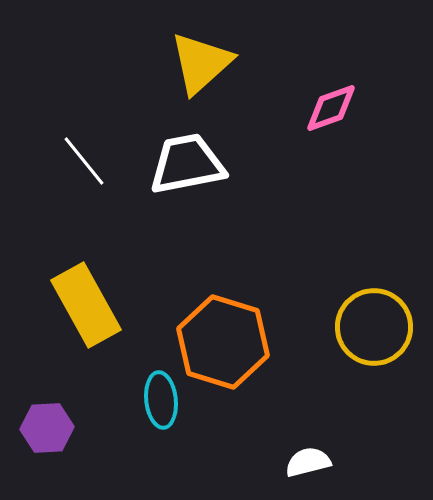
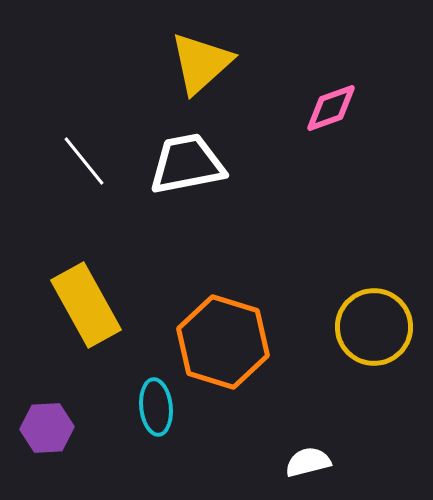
cyan ellipse: moved 5 px left, 7 px down
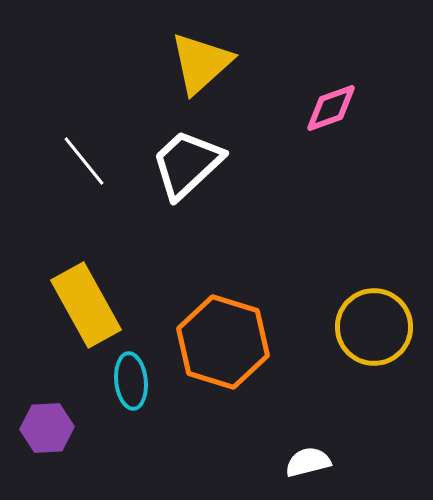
white trapezoid: rotated 32 degrees counterclockwise
cyan ellipse: moved 25 px left, 26 px up
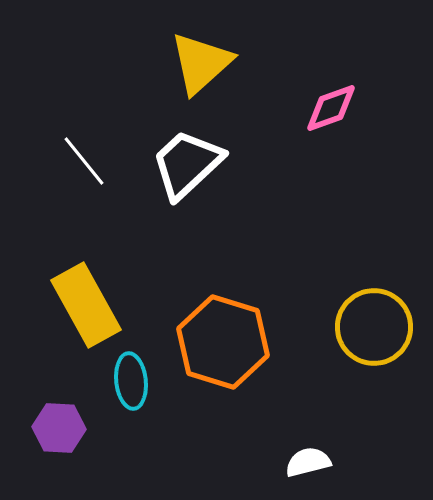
purple hexagon: moved 12 px right; rotated 6 degrees clockwise
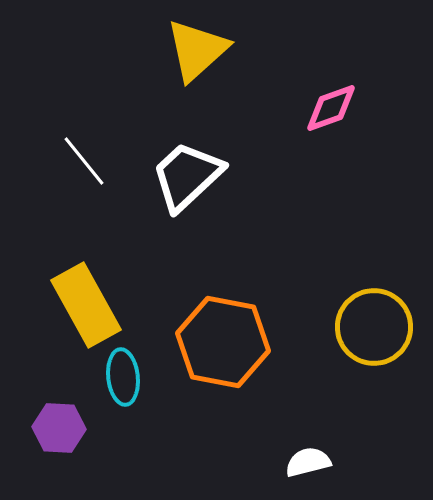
yellow triangle: moved 4 px left, 13 px up
white trapezoid: moved 12 px down
orange hexagon: rotated 6 degrees counterclockwise
cyan ellipse: moved 8 px left, 4 px up
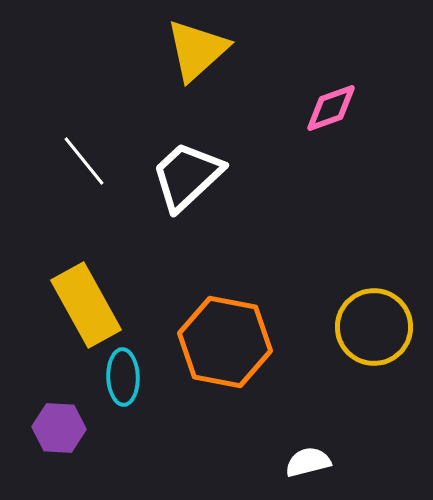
orange hexagon: moved 2 px right
cyan ellipse: rotated 4 degrees clockwise
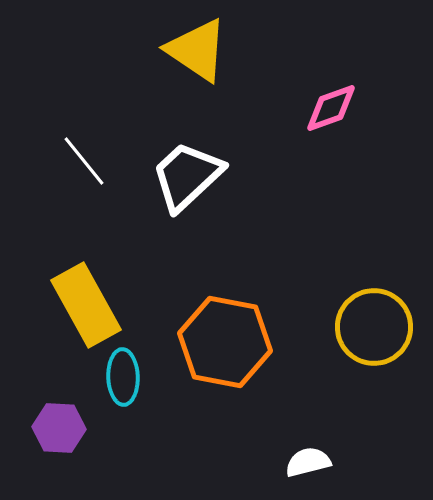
yellow triangle: rotated 44 degrees counterclockwise
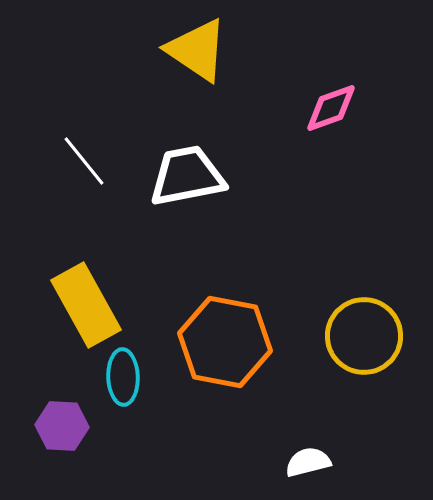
white trapezoid: rotated 32 degrees clockwise
yellow circle: moved 10 px left, 9 px down
purple hexagon: moved 3 px right, 2 px up
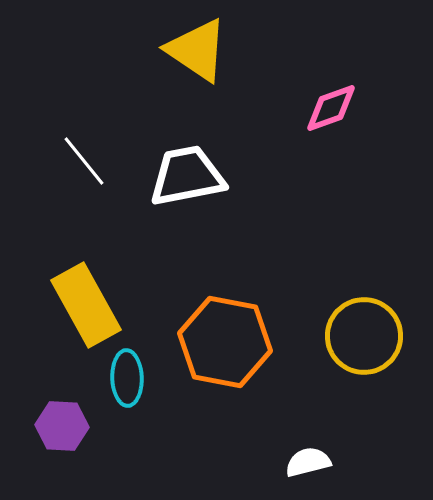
cyan ellipse: moved 4 px right, 1 px down
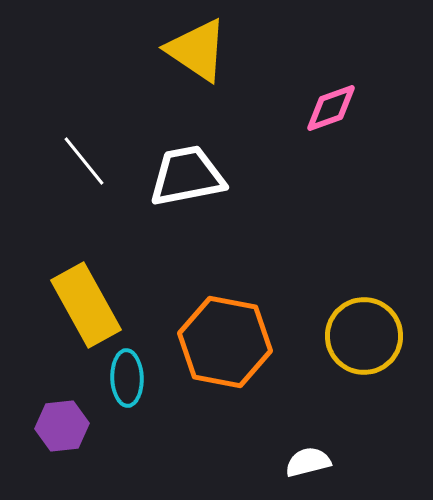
purple hexagon: rotated 9 degrees counterclockwise
